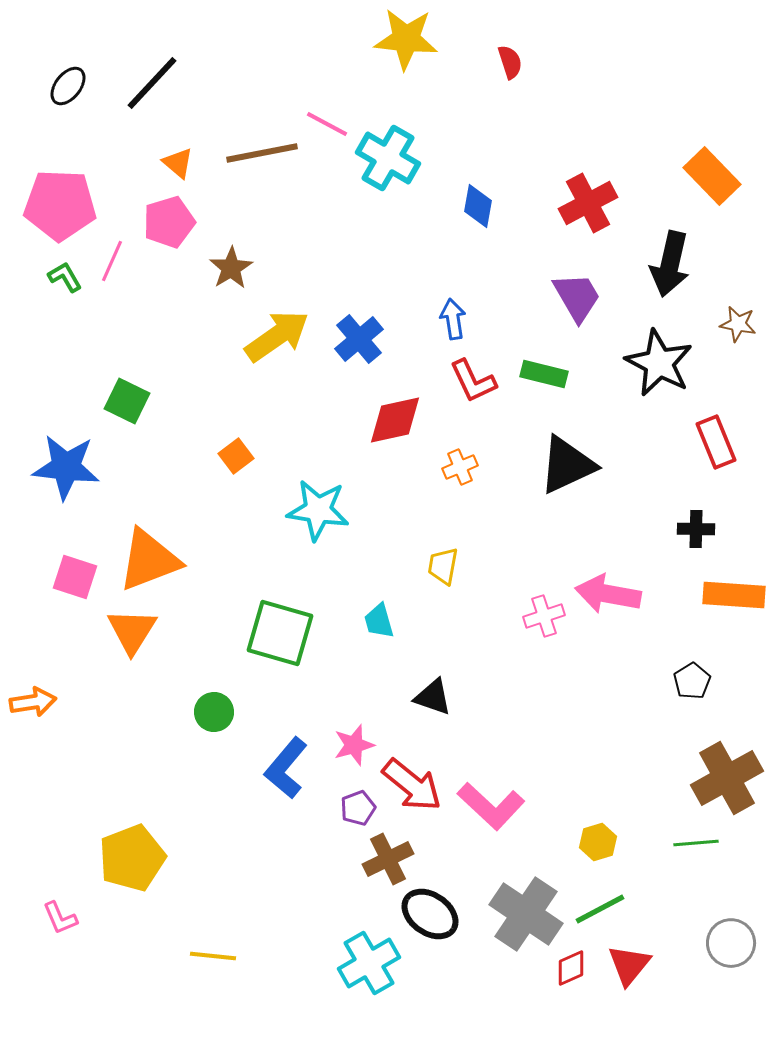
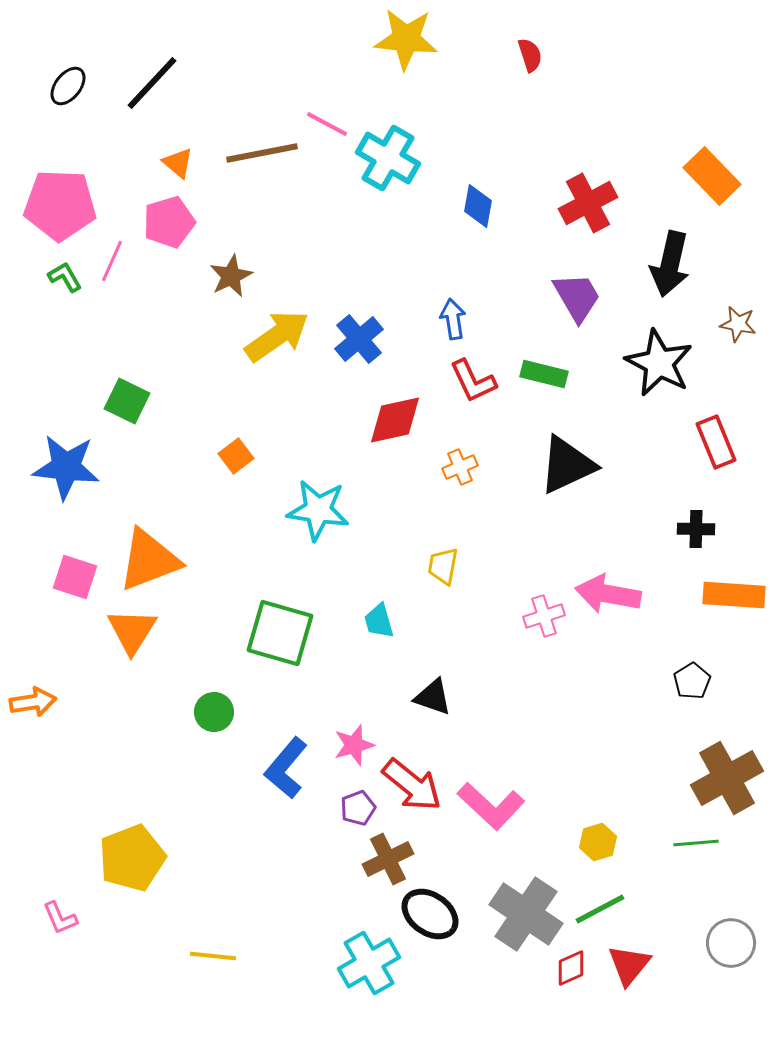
red semicircle at (510, 62): moved 20 px right, 7 px up
brown star at (231, 268): moved 8 px down; rotated 6 degrees clockwise
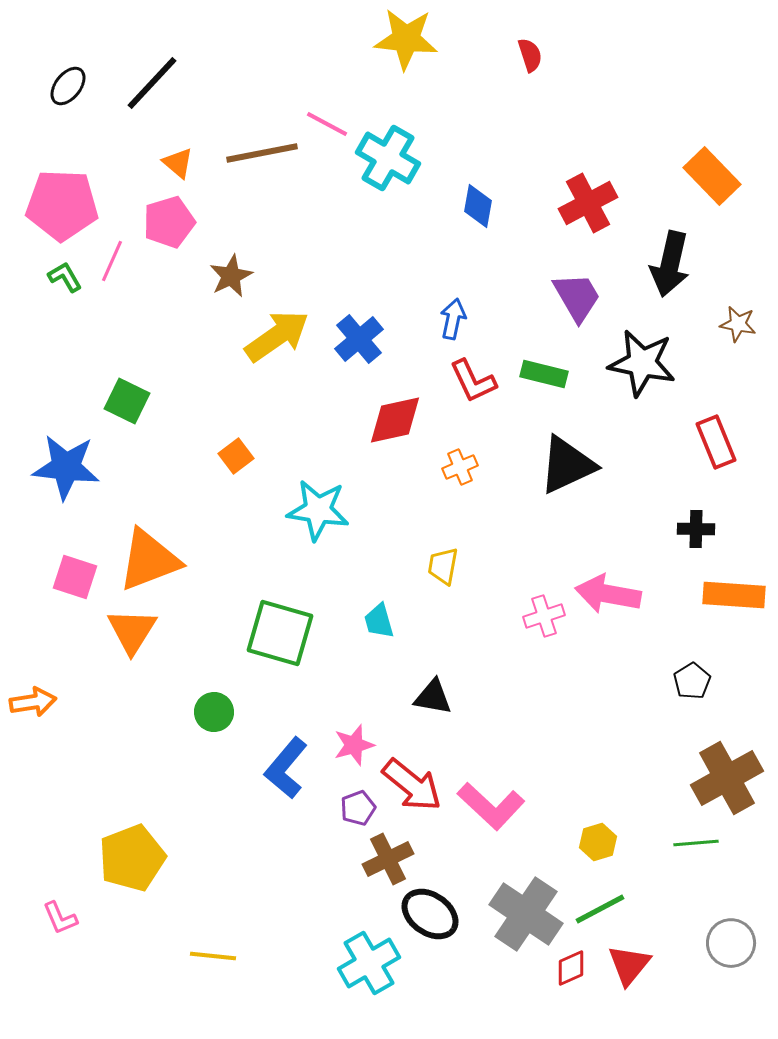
pink pentagon at (60, 205): moved 2 px right
blue arrow at (453, 319): rotated 21 degrees clockwise
black star at (659, 363): moved 17 px left; rotated 16 degrees counterclockwise
black triangle at (433, 697): rotated 9 degrees counterclockwise
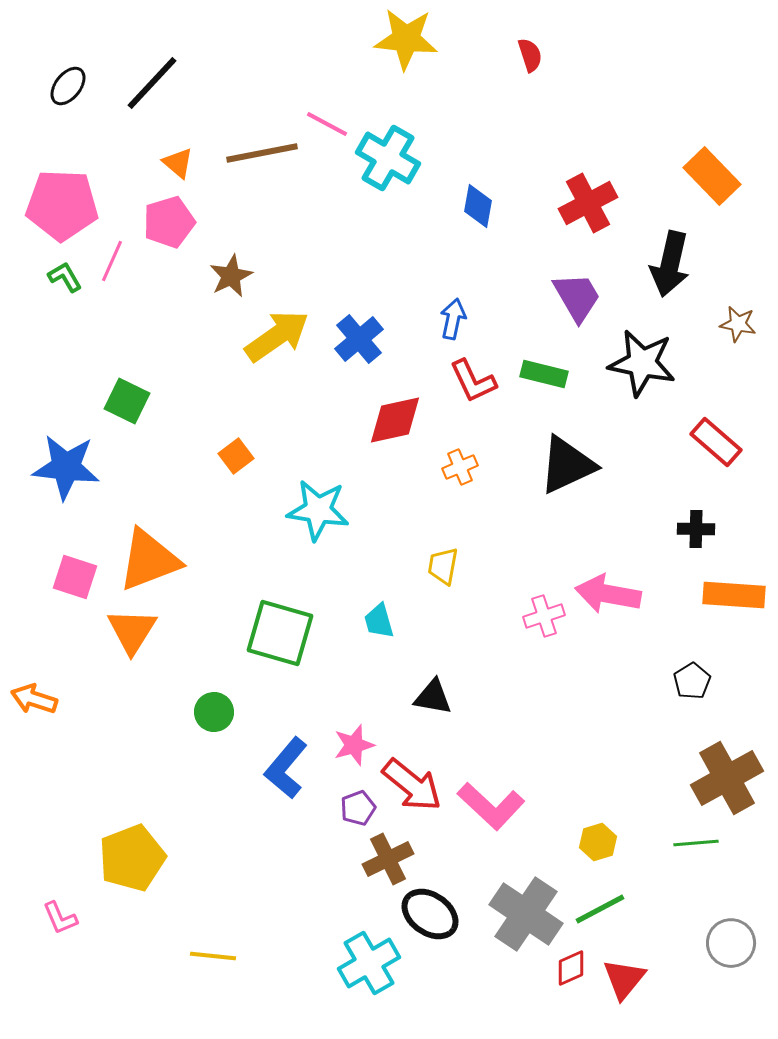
red rectangle at (716, 442): rotated 27 degrees counterclockwise
orange arrow at (33, 702): moved 1 px right, 3 px up; rotated 153 degrees counterclockwise
red triangle at (629, 965): moved 5 px left, 14 px down
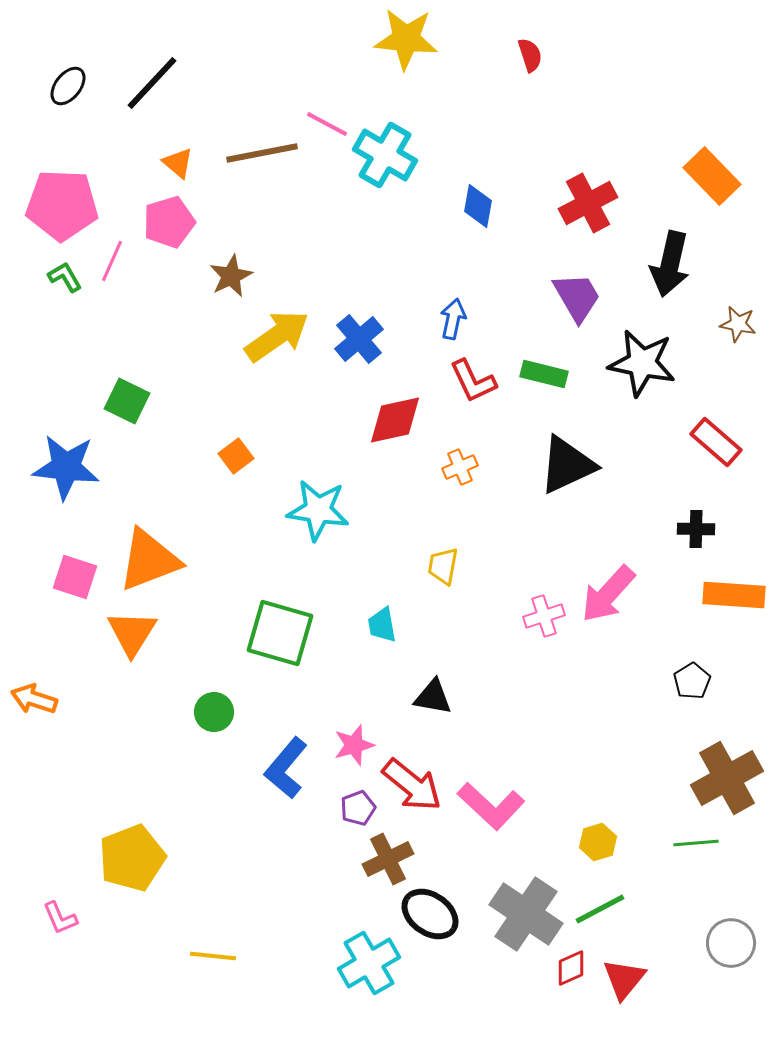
cyan cross at (388, 158): moved 3 px left, 3 px up
pink arrow at (608, 594): rotated 58 degrees counterclockwise
cyan trapezoid at (379, 621): moved 3 px right, 4 px down; rotated 6 degrees clockwise
orange triangle at (132, 631): moved 2 px down
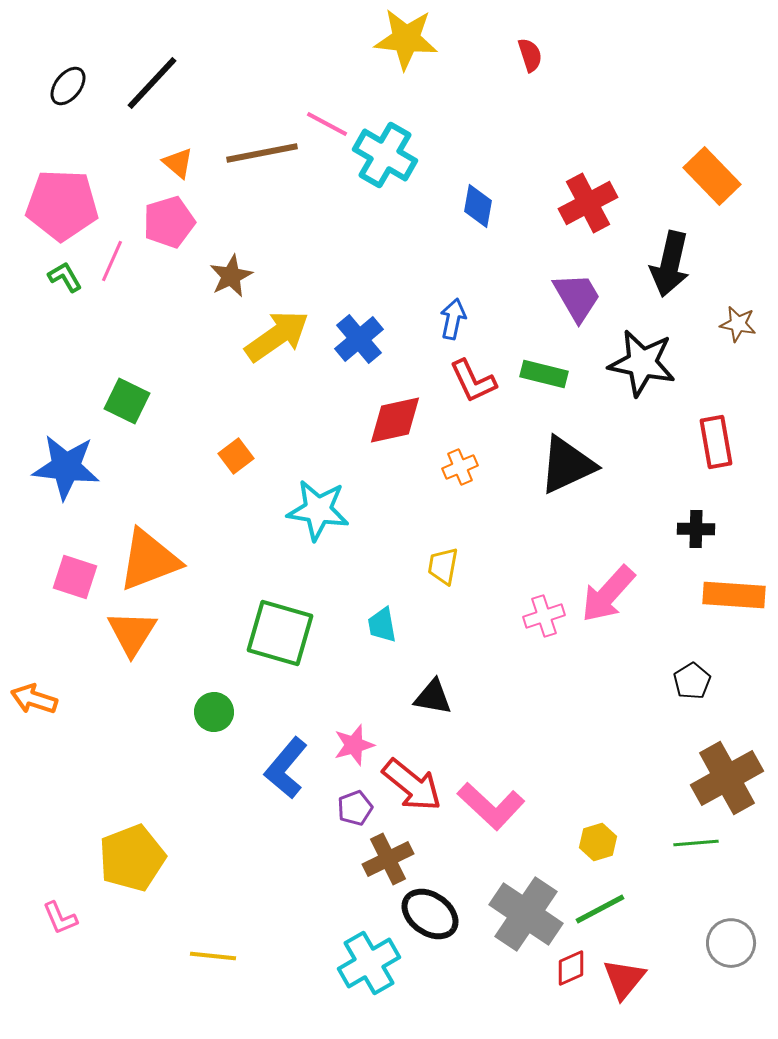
red rectangle at (716, 442): rotated 39 degrees clockwise
purple pentagon at (358, 808): moved 3 px left
